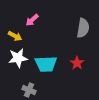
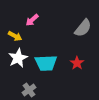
gray semicircle: rotated 30 degrees clockwise
white star: rotated 18 degrees counterclockwise
cyan trapezoid: moved 1 px up
gray cross: rotated 32 degrees clockwise
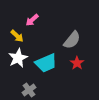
gray semicircle: moved 11 px left, 12 px down
yellow arrow: moved 2 px right; rotated 16 degrees clockwise
cyan trapezoid: rotated 20 degrees counterclockwise
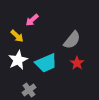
white star: moved 2 px down
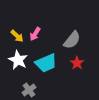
pink arrow: moved 3 px right, 14 px down; rotated 16 degrees counterclockwise
white star: rotated 18 degrees counterclockwise
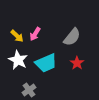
gray semicircle: moved 3 px up
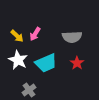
gray semicircle: rotated 48 degrees clockwise
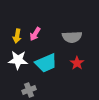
yellow arrow: rotated 56 degrees clockwise
white star: rotated 24 degrees counterclockwise
gray cross: rotated 16 degrees clockwise
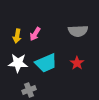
gray semicircle: moved 6 px right, 6 px up
white star: moved 3 px down
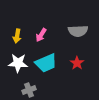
pink arrow: moved 6 px right, 1 px down
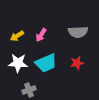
gray semicircle: moved 1 px down
yellow arrow: rotated 48 degrees clockwise
red star: rotated 24 degrees clockwise
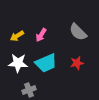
gray semicircle: rotated 48 degrees clockwise
